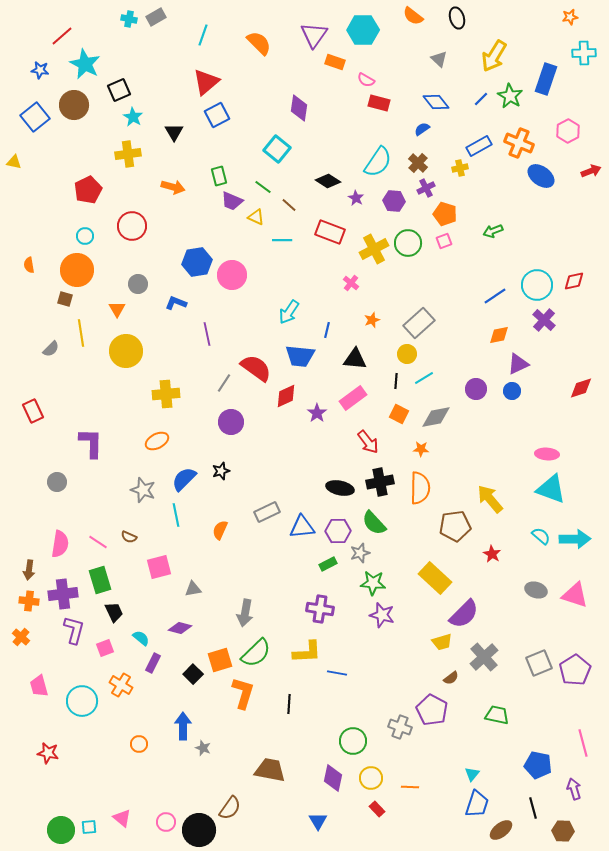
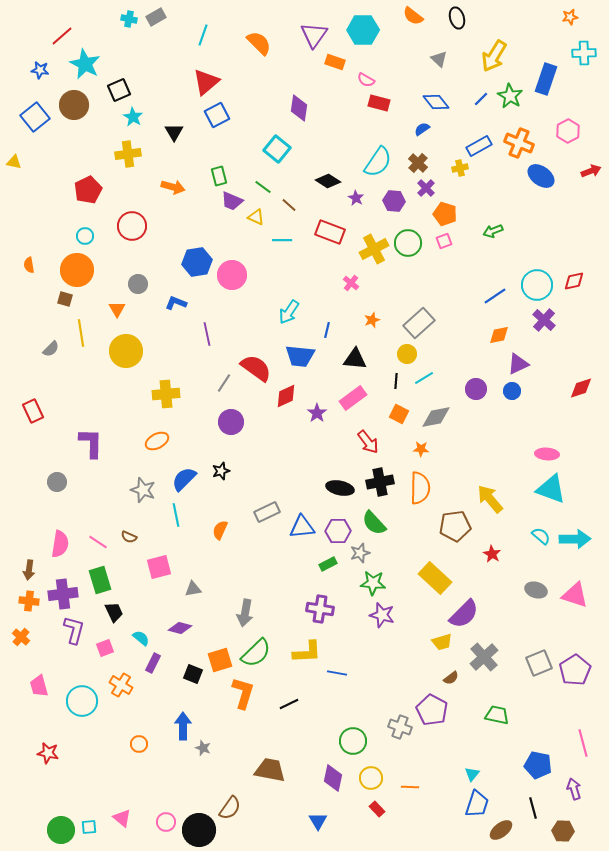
purple cross at (426, 188): rotated 18 degrees counterclockwise
black square at (193, 674): rotated 24 degrees counterclockwise
black line at (289, 704): rotated 60 degrees clockwise
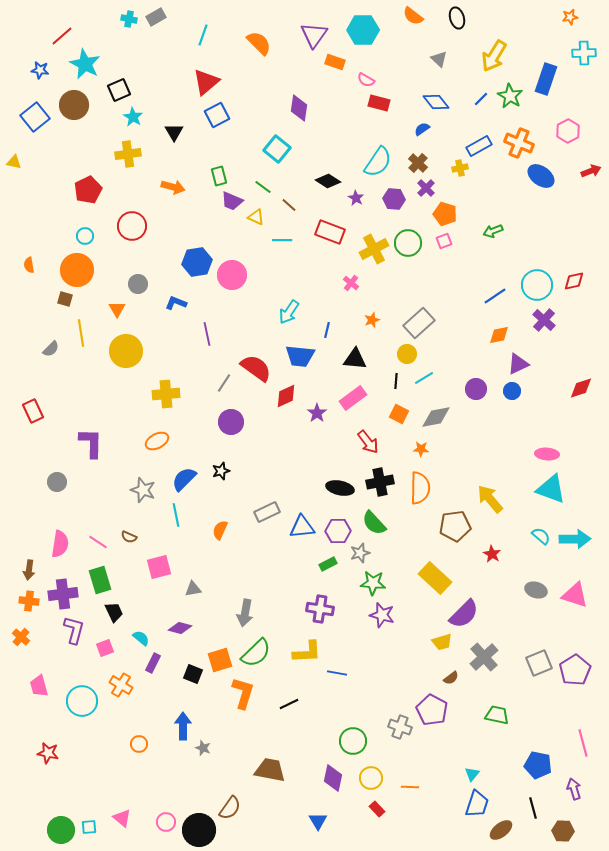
purple hexagon at (394, 201): moved 2 px up
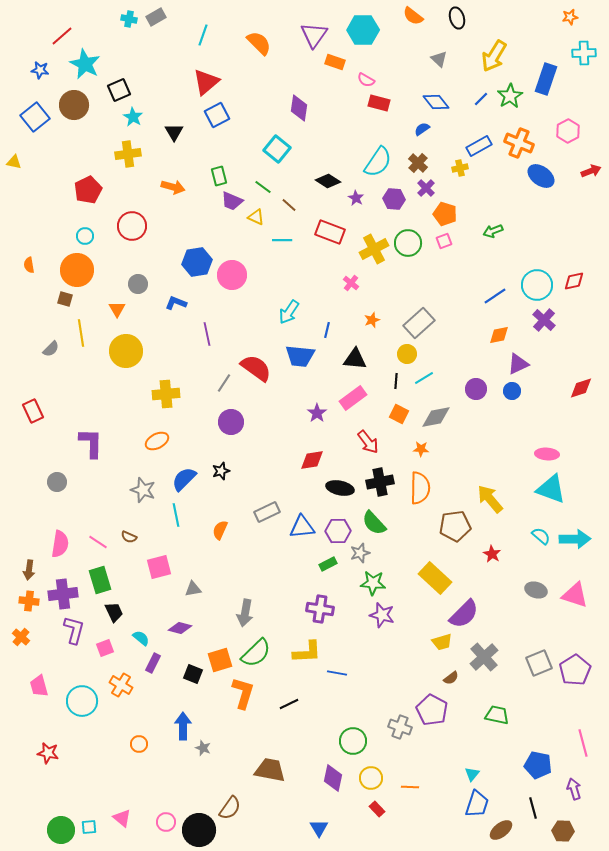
green star at (510, 96): rotated 10 degrees clockwise
red diamond at (286, 396): moved 26 px right, 64 px down; rotated 15 degrees clockwise
blue triangle at (318, 821): moved 1 px right, 7 px down
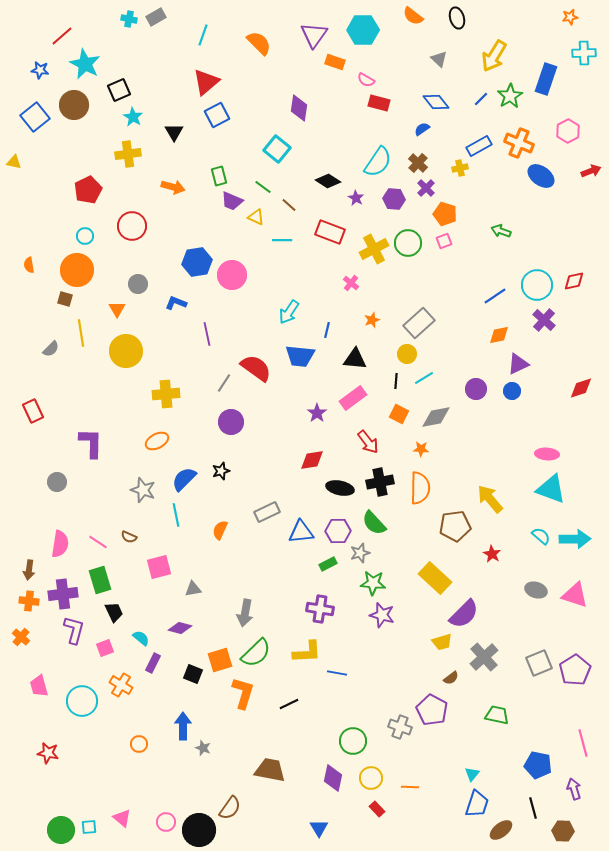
green arrow at (493, 231): moved 8 px right; rotated 42 degrees clockwise
blue triangle at (302, 527): moved 1 px left, 5 px down
